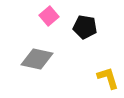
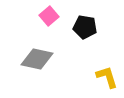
yellow L-shape: moved 1 px left, 1 px up
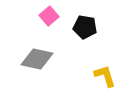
yellow L-shape: moved 2 px left, 1 px up
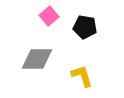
gray diamond: rotated 12 degrees counterclockwise
yellow L-shape: moved 23 px left
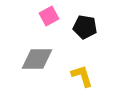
pink square: rotated 12 degrees clockwise
